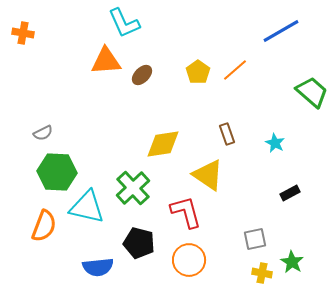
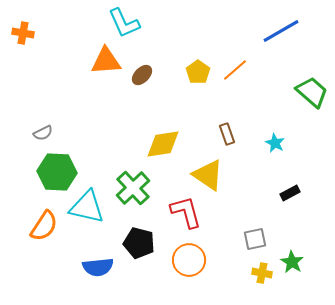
orange semicircle: rotated 12 degrees clockwise
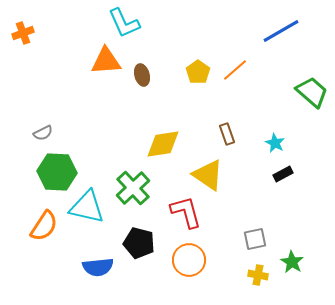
orange cross: rotated 30 degrees counterclockwise
brown ellipse: rotated 60 degrees counterclockwise
black rectangle: moved 7 px left, 19 px up
yellow cross: moved 4 px left, 2 px down
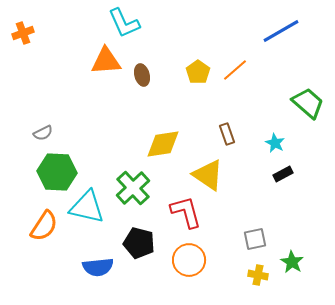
green trapezoid: moved 4 px left, 11 px down
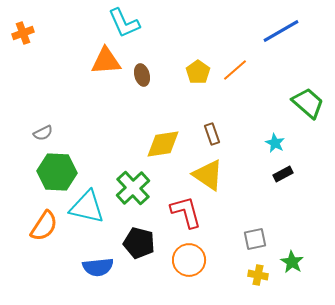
brown rectangle: moved 15 px left
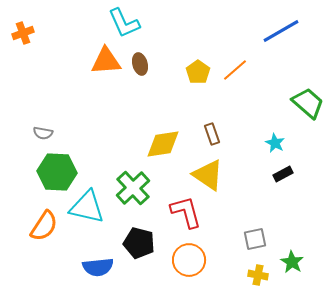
brown ellipse: moved 2 px left, 11 px up
gray semicircle: rotated 36 degrees clockwise
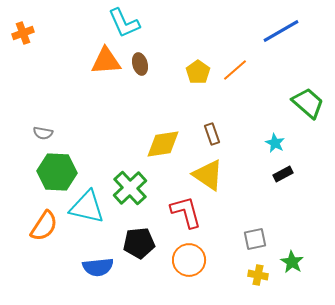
green cross: moved 3 px left
black pentagon: rotated 20 degrees counterclockwise
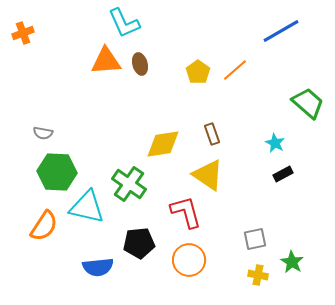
green cross: moved 1 px left, 4 px up; rotated 12 degrees counterclockwise
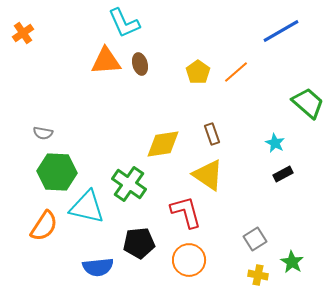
orange cross: rotated 15 degrees counterclockwise
orange line: moved 1 px right, 2 px down
gray square: rotated 20 degrees counterclockwise
